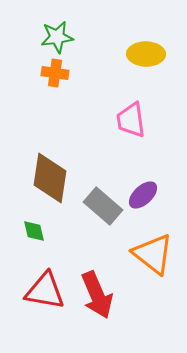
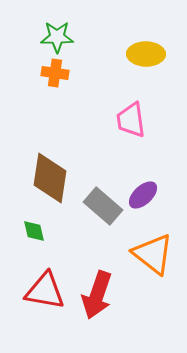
green star: rotated 8 degrees clockwise
red arrow: rotated 42 degrees clockwise
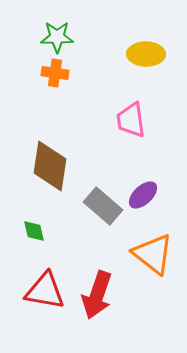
brown diamond: moved 12 px up
